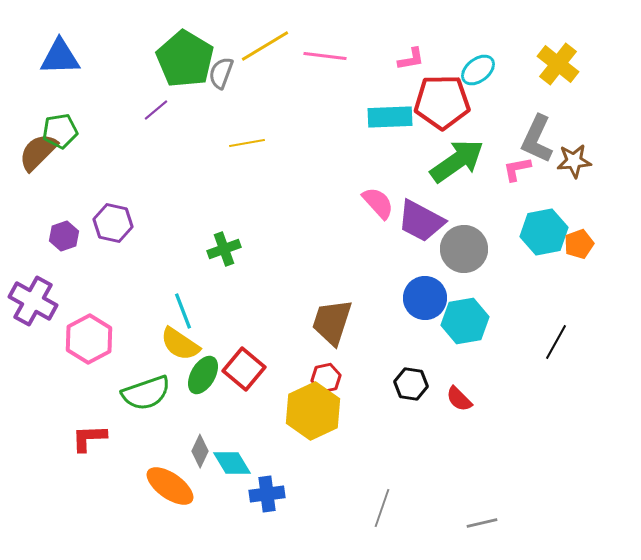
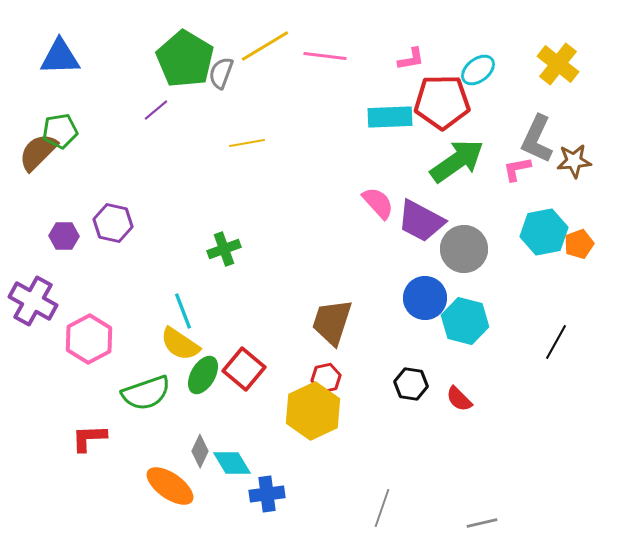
purple hexagon at (64, 236): rotated 20 degrees clockwise
cyan hexagon at (465, 321): rotated 24 degrees clockwise
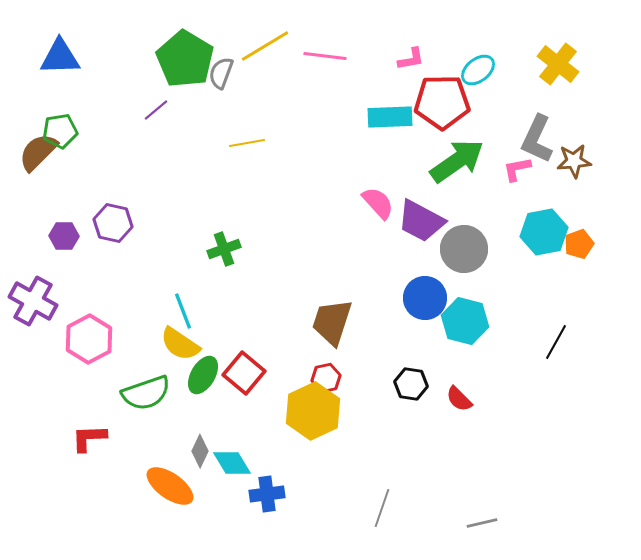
red square at (244, 369): moved 4 px down
